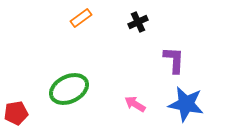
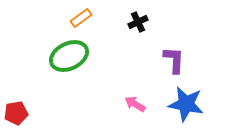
green ellipse: moved 33 px up
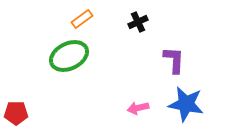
orange rectangle: moved 1 px right, 1 px down
pink arrow: moved 3 px right, 4 px down; rotated 45 degrees counterclockwise
red pentagon: rotated 10 degrees clockwise
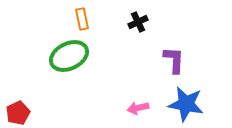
orange rectangle: rotated 65 degrees counterclockwise
red pentagon: moved 2 px right; rotated 25 degrees counterclockwise
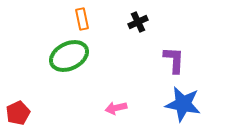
blue star: moved 3 px left
pink arrow: moved 22 px left
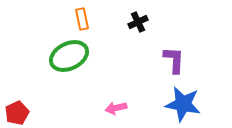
red pentagon: moved 1 px left
